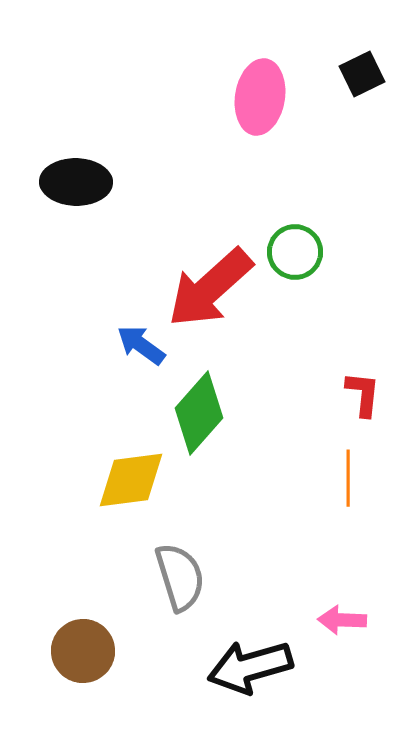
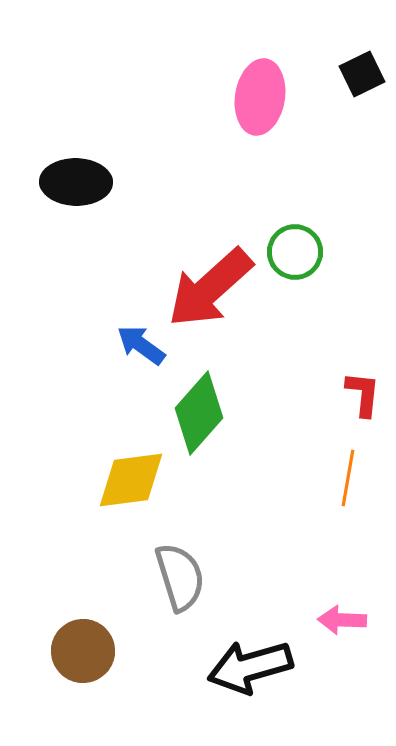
orange line: rotated 10 degrees clockwise
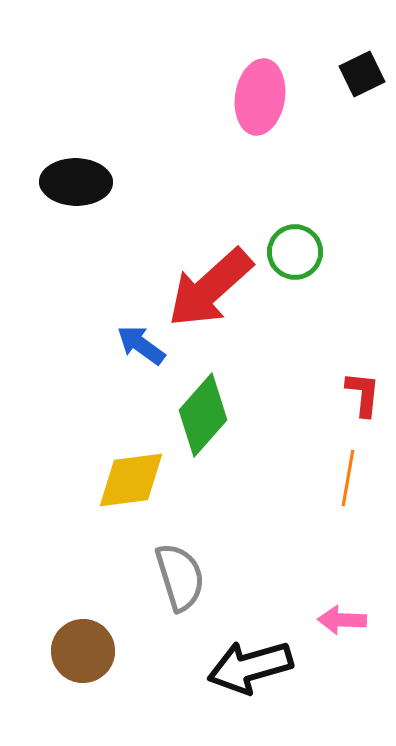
green diamond: moved 4 px right, 2 px down
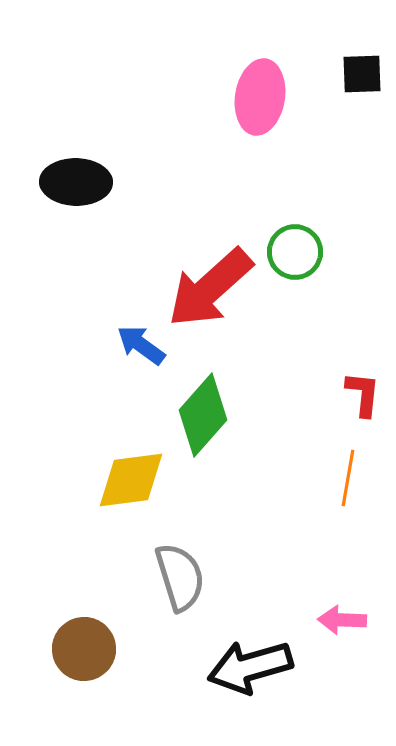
black square: rotated 24 degrees clockwise
brown circle: moved 1 px right, 2 px up
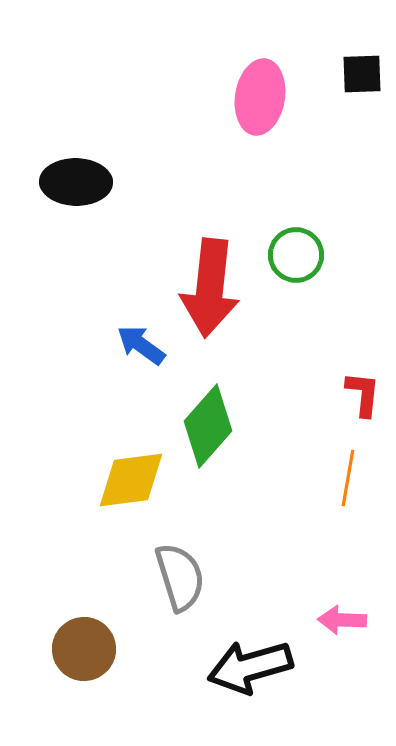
green circle: moved 1 px right, 3 px down
red arrow: rotated 42 degrees counterclockwise
green diamond: moved 5 px right, 11 px down
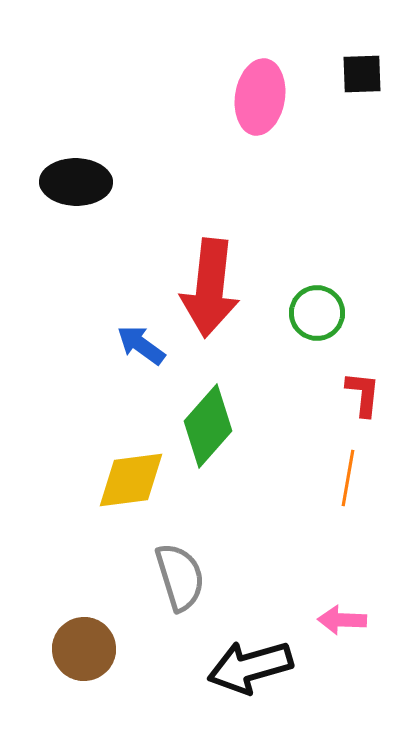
green circle: moved 21 px right, 58 px down
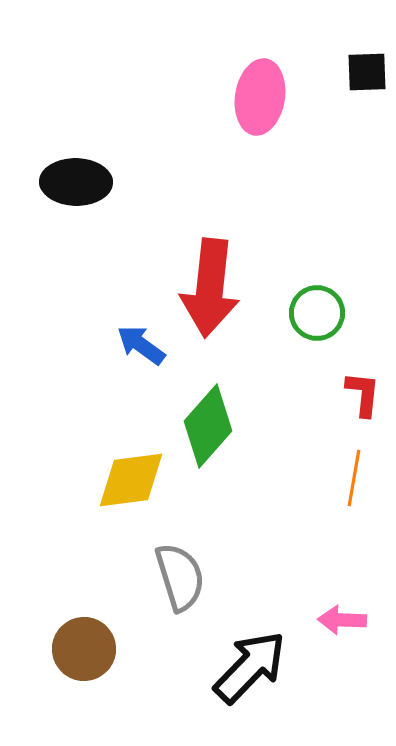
black square: moved 5 px right, 2 px up
orange line: moved 6 px right
black arrow: rotated 150 degrees clockwise
